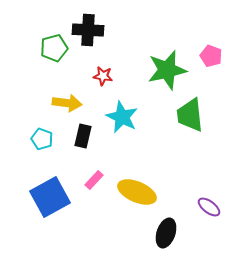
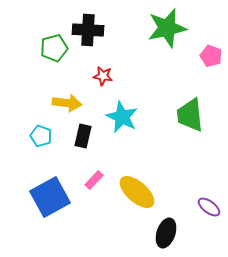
green star: moved 42 px up
cyan pentagon: moved 1 px left, 3 px up
yellow ellipse: rotated 18 degrees clockwise
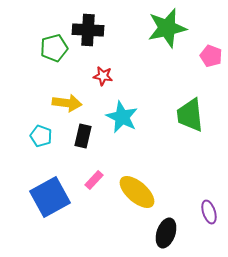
purple ellipse: moved 5 px down; rotated 35 degrees clockwise
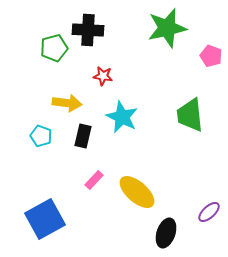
blue square: moved 5 px left, 22 px down
purple ellipse: rotated 65 degrees clockwise
